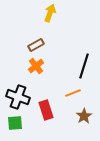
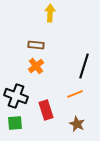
yellow arrow: rotated 18 degrees counterclockwise
brown rectangle: rotated 35 degrees clockwise
orange line: moved 2 px right, 1 px down
black cross: moved 2 px left, 1 px up
brown star: moved 7 px left, 8 px down; rotated 14 degrees counterclockwise
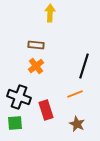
black cross: moved 3 px right, 1 px down
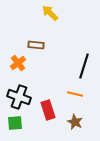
yellow arrow: rotated 48 degrees counterclockwise
orange cross: moved 18 px left, 3 px up
orange line: rotated 35 degrees clockwise
red rectangle: moved 2 px right
brown star: moved 2 px left, 2 px up
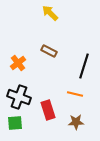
brown rectangle: moved 13 px right, 6 px down; rotated 21 degrees clockwise
brown star: moved 1 px right; rotated 28 degrees counterclockwise
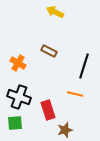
yellow arrow: moved 5 px right, 1 px up; rotated 18 degrees counterclockwise
orange cross: rotated 21 degrees counterclockwise
brown star: moved 11 px left, 8 px down; rotated 14 degrees counterclockwise
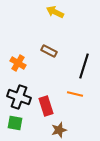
red rectangle: moved 2 px left, 4 px up
green square: rotated 14 degrees clockwise
brown star: moved 6 px left
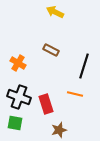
brown rectangle: moved 2 px right, 1 px up
red rectangle: moved 2 px up
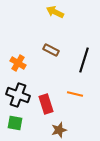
black line: moved 6 px up
black cross: moved 1 px left, 2 px up
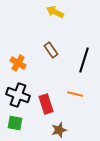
brown rectangle: rotated 28 degrees clockwise
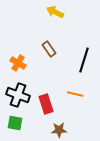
brown rectangle: moved 2 px left, 1 px up
brown star: rotated 14 degrees clockwise
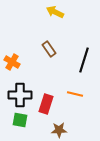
orange cross: moved 6 px left, 1 px up
black cross: moved 2 px right; rotated 20 degrees counterclockwise
red rectangle: rotated 36 degrees clockwise
green square: moved 5 px right, 3 px up
